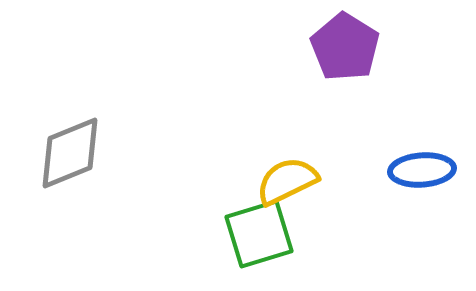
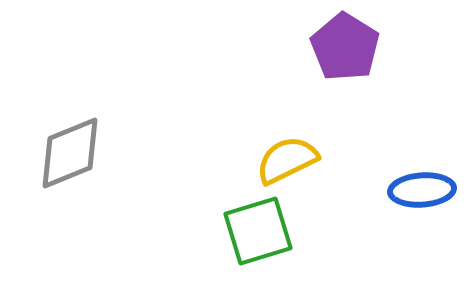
blue ellipse: moved 20 px down
yellow semicircle: moved 21 px up
green square: moved 1 px left, 3 px up
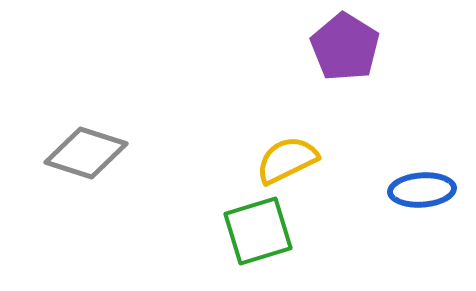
gray diamond: moved 16 px right; rotated 40 degrees clockwise
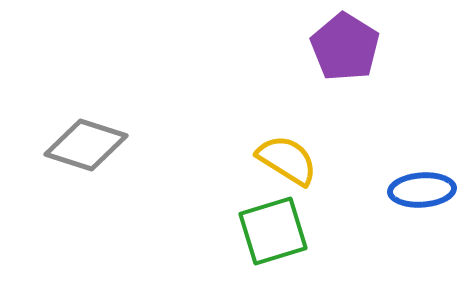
gray diamond: moved 8 px up
yellow semicircle: rotated 58 degrees clockwise
green square: moved 15 px right
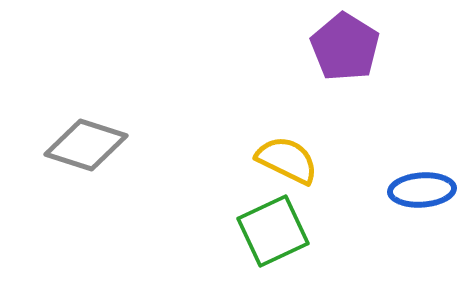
yellow semicircle: rotated 6 degrees counterclockwise
green square: rotated 8 degrees counterclockwise
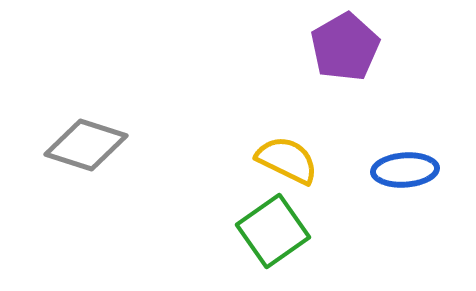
purple pentagon: rotated 10 degrees clockwise
blue ellipse: moved 17 px left, 20 px up
green square: rotated 10 degrees counterclockwise
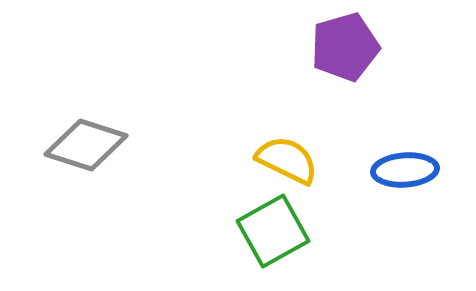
purple pentagon: rotated 14 degrees clockwise
green square: rotated 6 degrees clockwise
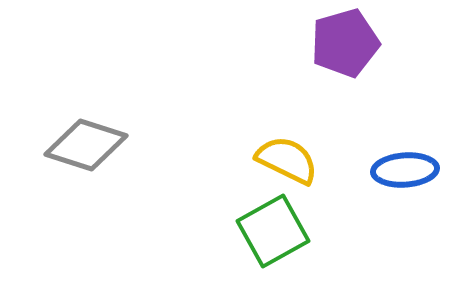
purple pentagon: moved 4 px up
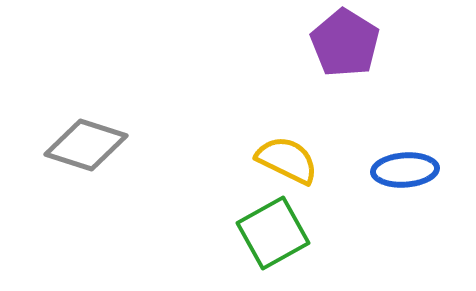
purple pentagon: rotated 24 degrees counterclockwise
green square: moved 2 px down
